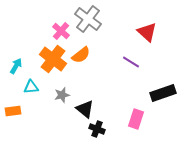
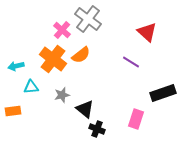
pink cross: moved 1 px right, 1 px up
cyan arrow: rotated 133 degrees counterclockwise
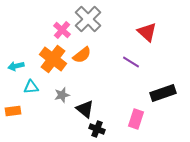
gray cross: rotated 8 degrees clockwise
orange semicircle: moved 1 px right
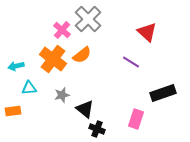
cyan triangle: moved 2 px left, 1 px down
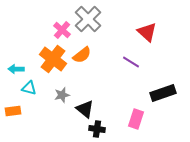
cyan arrow: moved 3 px down; rotated 14 degrees clockwise
cyan triangle: rotated 21 degrees clockwise
black cross: rotated 14 degrees counterclockwise
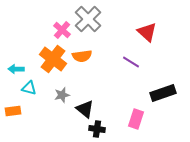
orange semicircle: moved 1 px down; rotated 30 degrees clockwise
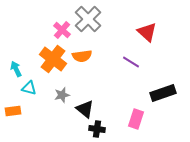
cyan arrow: rotated 63 degrees clockwise
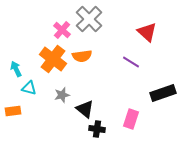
gray cross: moved 1 px right
pink rectangle: moved 5 px left
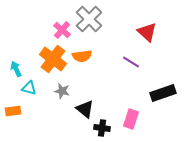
gray star: moved 4 px up; rotated 28 degrees clockwise
black cross: moved 5 px right, 1 px up
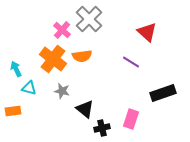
black cross: rotated 21 degrees counterclockwise
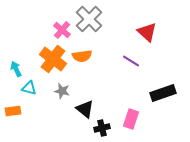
purple line: moved 1 px up
